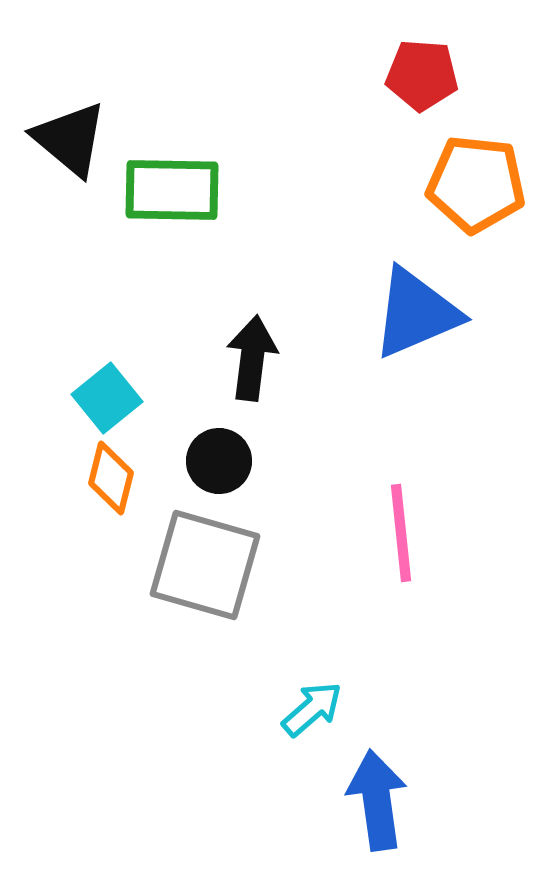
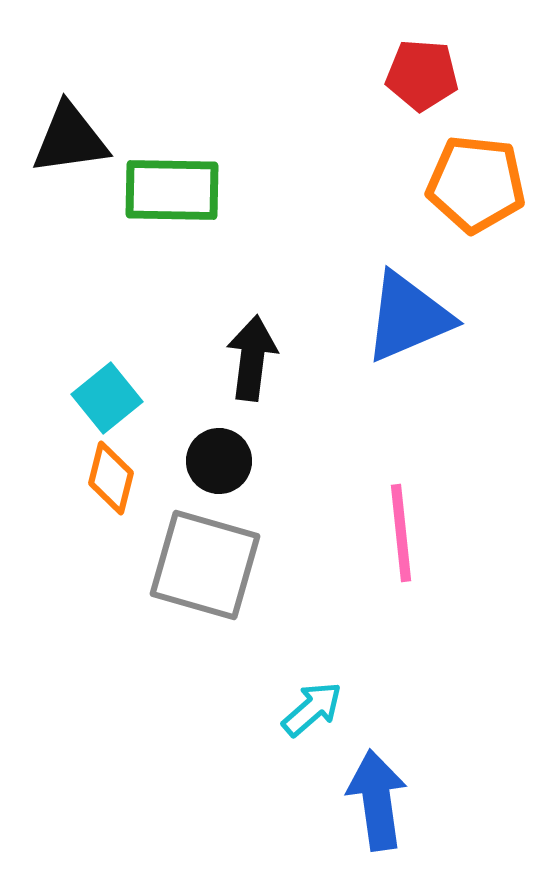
black triangle: rotated 48 degrees counterclockwise
blue triangle: moved 8 px left, 4 px down
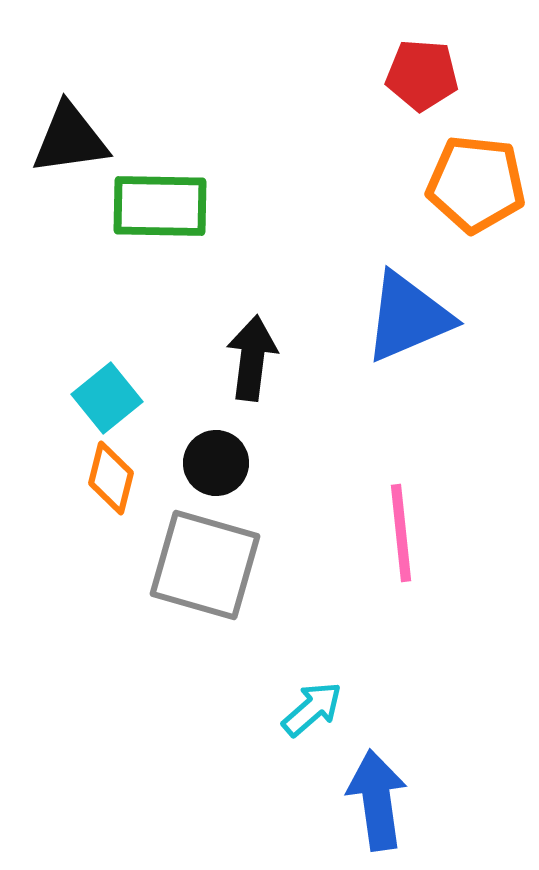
green rectangle: moved 12 px left, 16 px down
black circle: moved 3 px left, 2 px down
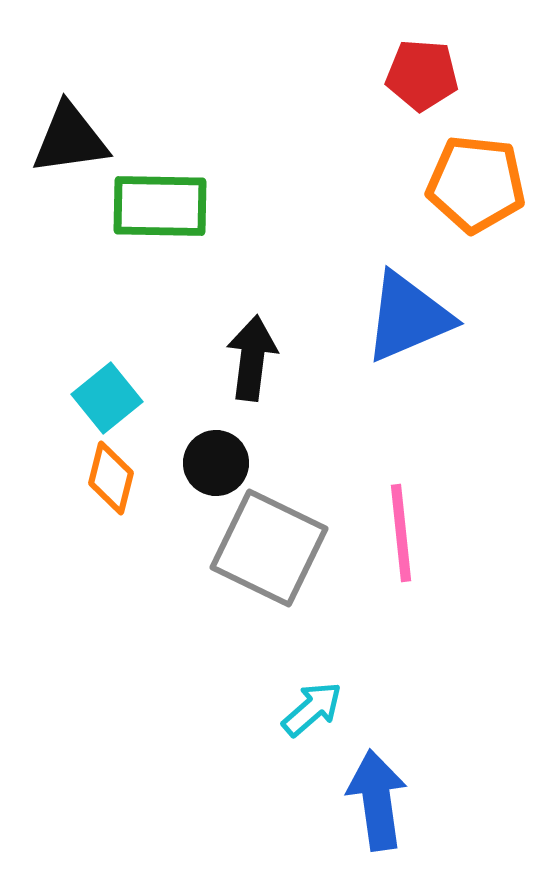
gray square: moved 64 px right, 17 px up; rotated 10 degrees clockwise
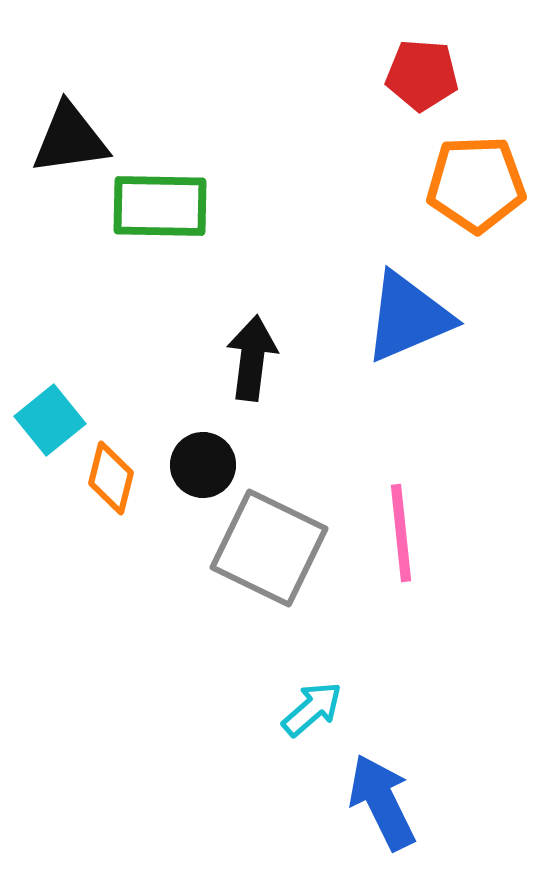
orange pentagon: rotated 8 degrees counterclockwise
cyan square: moved 57 px left, 22 px down
black circle: moved 13 px left, 2 px down
blue arrow: moved 5 px right, 2 px down; rotated 18 degrees counterclockwise
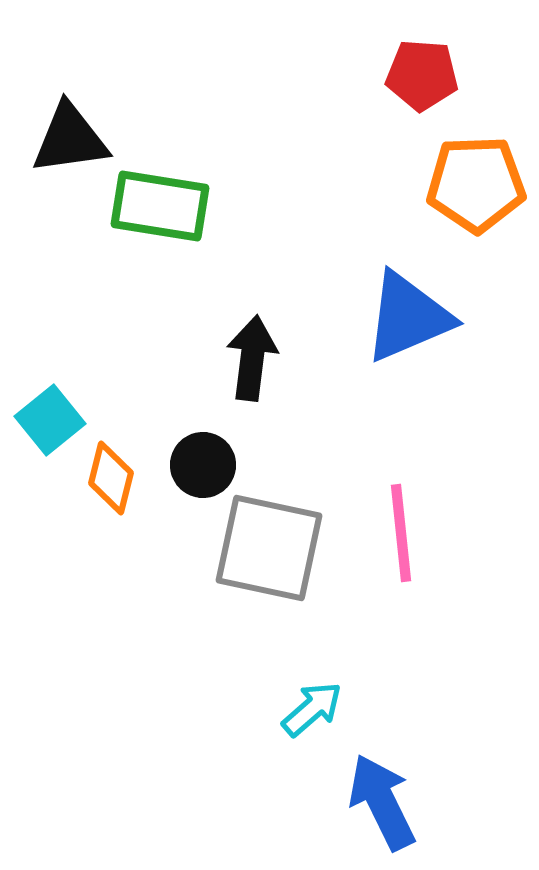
green rectangle: rotated 8 degrees clockwise
gray square: rotated 14 degrees counterclockwise
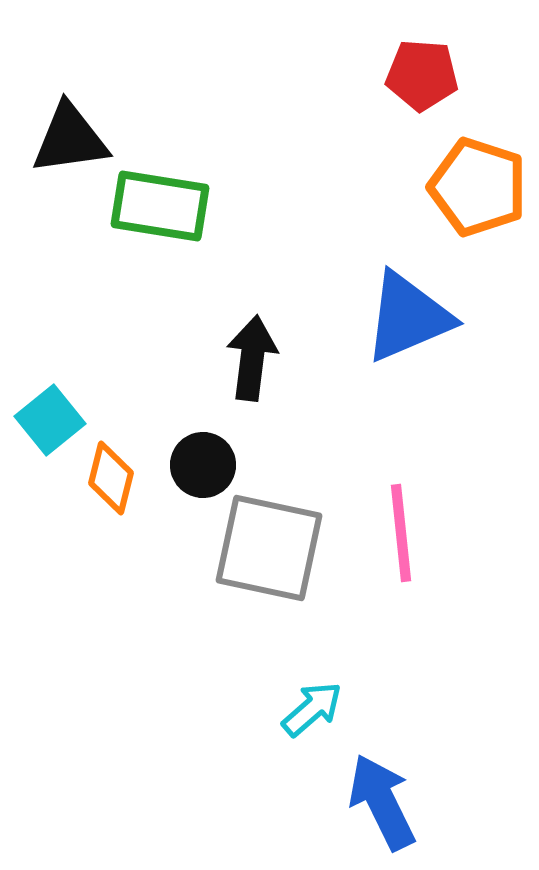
orange pentagon: moved 2 px right, 3 px down; rotated 20 degrees clockwise
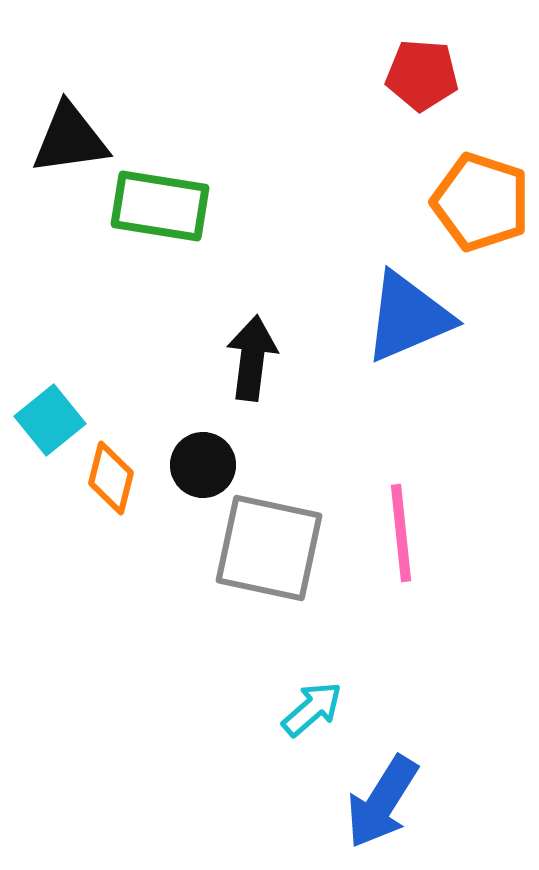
orange pentagon: moved 3 px right, 15 px down
blue arrow: rotated 122 degrees counterclockwise
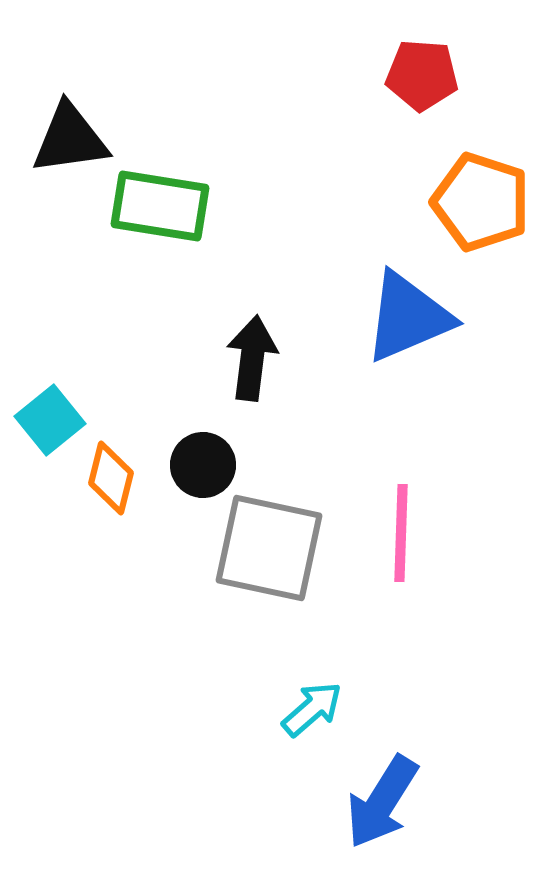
pink line: rotated 8 degrees clockwise
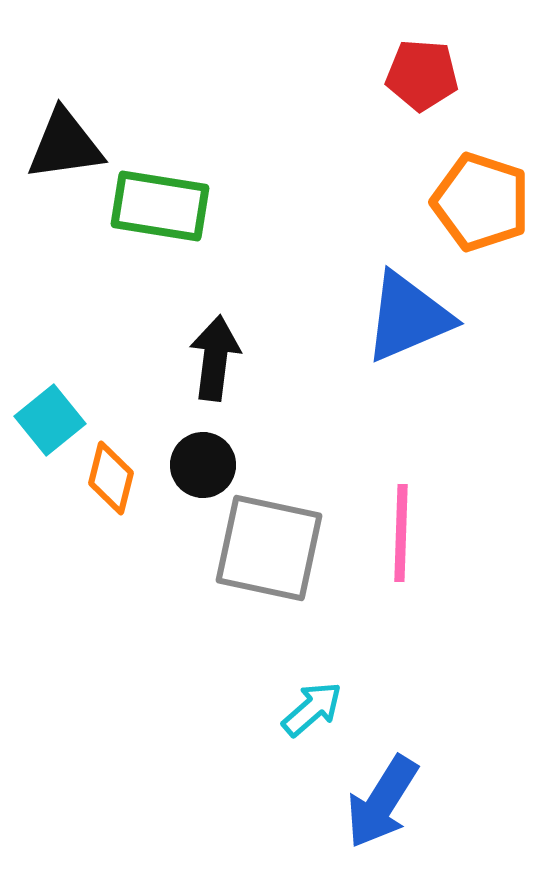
black triangle: moved 5 px left, 6 px down
black arrow: moved 37 px left
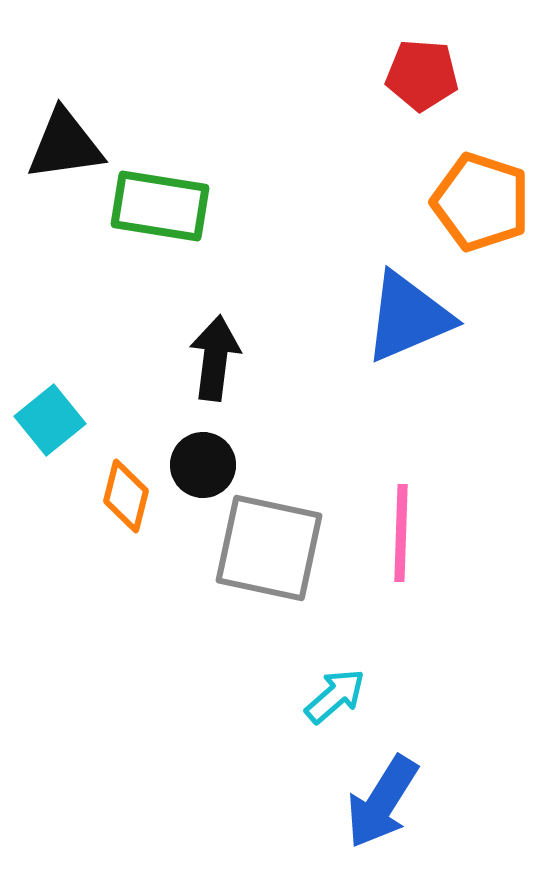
orange diamond: moved 15 px right, 18 px down
cyan arrow: moved 23 px right, 13 px up
